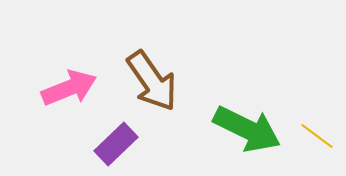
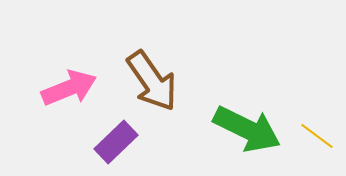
purple rectangle: moved 2 px up
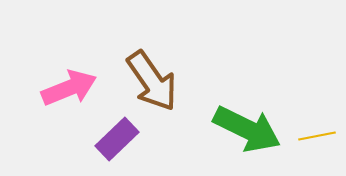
yellow line: rotated 48 degrees counterclockwise
purple rectangle: moved 1 px right, 3 px up
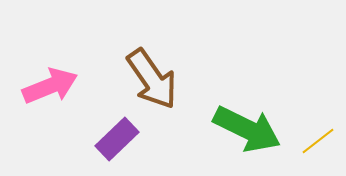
brown arrow: moved 2 px up
pink arrow: moved 19 px left, 2 px up
yellow line: moved 1 px right, 5 px down; rotated 27 degrees counterclockwise
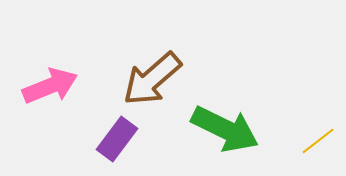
brown arrow: rotated 84 degrees clockwise
green arrow: moved 22 px left
purple rectangle: rotated 9 degrees counterclockwise
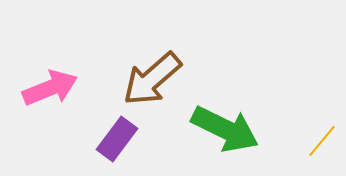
pink arrow: moved 2 px down
yellow line: moved 4 px right; rotated 12 degrees counterclockwise
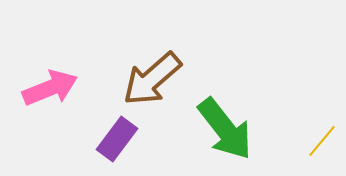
green arrow: rotated 26 degrees clockwise
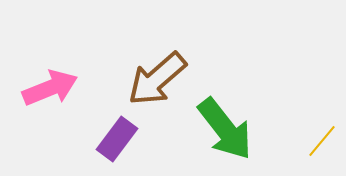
brown arrow: moved 5 px right
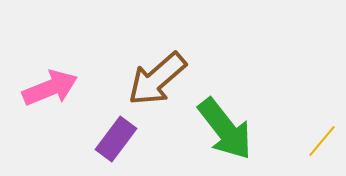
purple rectangle: moved 1 px left
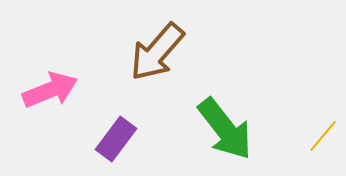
brown arrow: moved 27 px up; rotated 8 degrees counterclockwise
pink arrow: moved 2 px down
yellow line: moved 1 px right, 5 px up
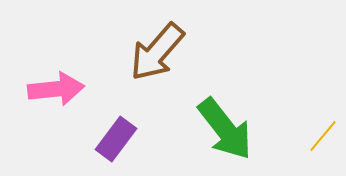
pink arrow: moved 6 px right, 1 px up; rotated 16 degrees clockwise
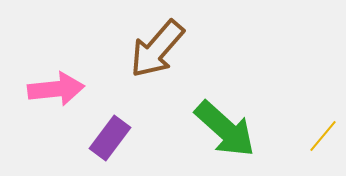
brown arrow: moved 3 px up
green arrow: rotated 10 degrees counterclockwise
purple rectangle: moved 6 px left, 1 px up
